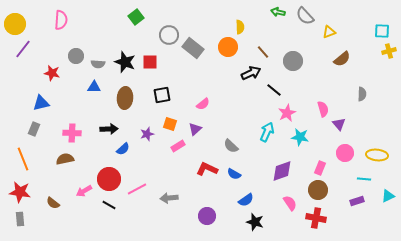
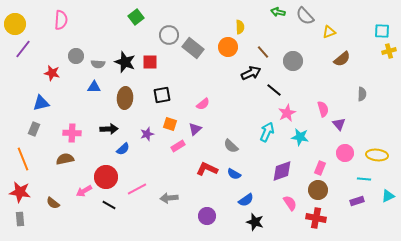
red circle at (109, 179): moved 3 px left, 2 px up
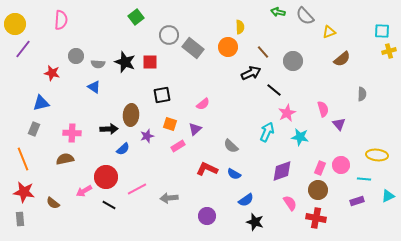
blue triangle at (94, 87): rotated 32 degrees clockwise
brown ellipse at (125, 98): moved 6 px right, 17 px down
purple star at (147, 134): moved 2 px down
pink circle at (345, 153): moved 4 px left, 12 px down
red star at (20, 192): moved 4 px right
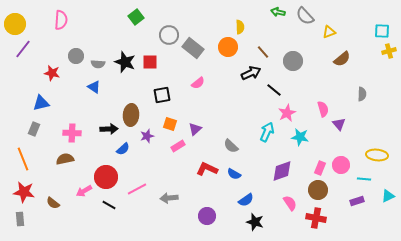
pink semicircle at (203, 104): moved 5 px left, 21 px up
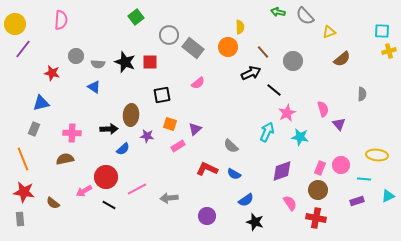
purple star at (147, 136): rotated 24 degrees clockwise
